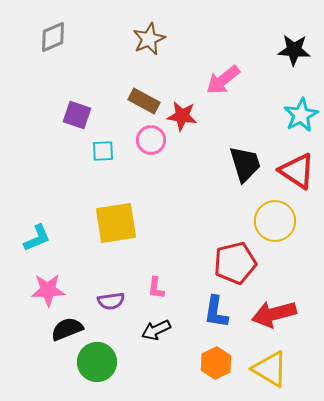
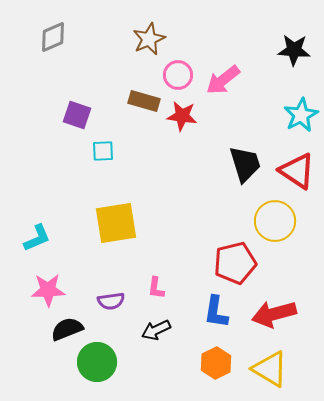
brown rectangle: rotated 12 degrees counterclockwise
pink circle: moved 27 px right, 65 px up
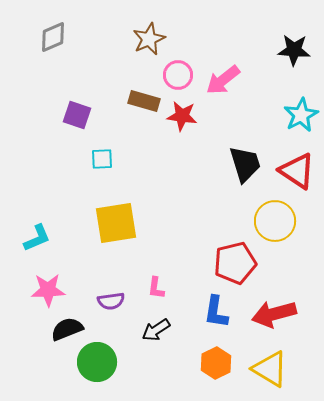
cyan square: moved 1 px left, 8 px down
black arrow: rotated 8 degrees counterclockwise
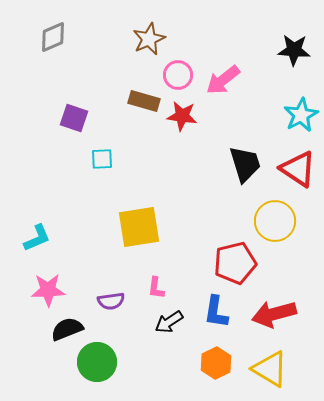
purple square: moved 3 px left, 3 px down
red triangle: moved 1 px right, 2 px up
yellow square: moved 23 px right, 4 px down
black arrow: moved 13 px right, 8 px up
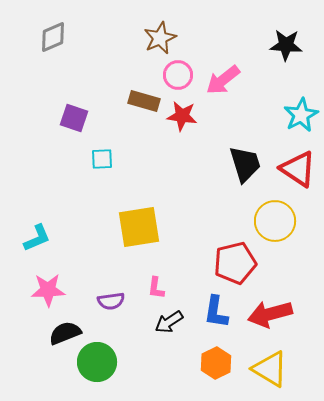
brown star: moved 11 px right, 1 px up
black star: moved 8 px left, 5 px up
red arrow: moved 4 px left
black semicircle: moved 2 px left, 4 px down
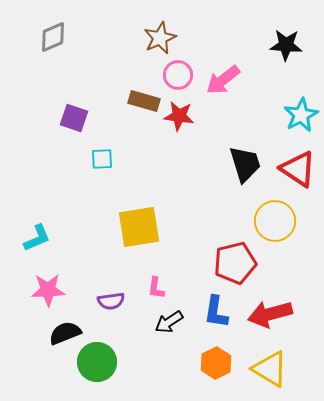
red star: moved 3 px left
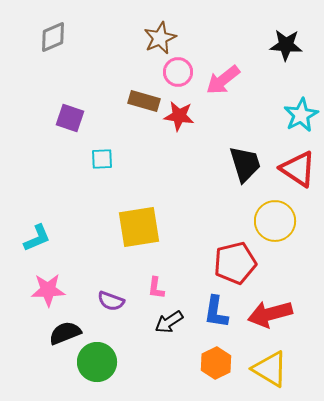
pink circle: moved 3 px up
purple square: moved 4 px left
purple semicircle: rotated 28 degrees clockwise
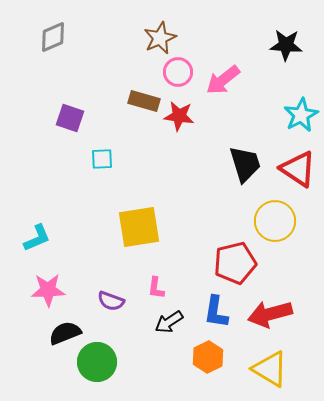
orange hexagon: moved 8 px left, 6 px up
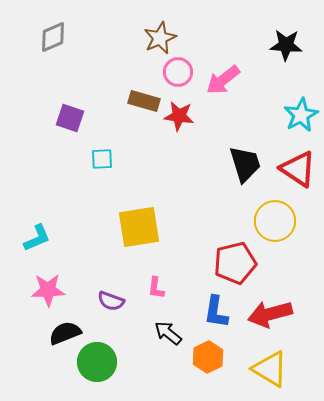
black arrow: moved 1 px left, 11 px down; rotated 72 degrees clockwise
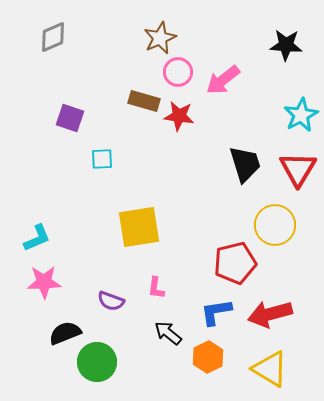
red triangle: rotated 27 degrees clockwise
yellow circle: moved 4 px down
pink star: moved 4 px left, 8 px up
blue L-shape: rotated 72 degrees clockwise
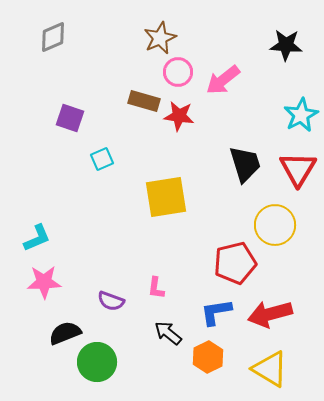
cyan square: rotated 20 degrees counterclockwise
yellow square: moved 27 px right, 30 px up
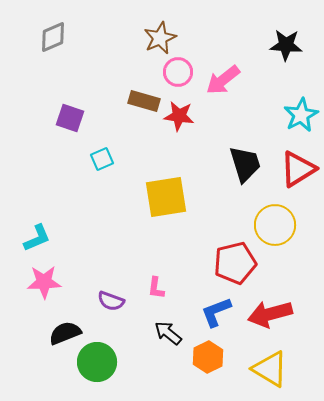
red triangle: rotated 27 degrees clockwise
blue L-shape: rotated 12 degrees counterclockwise
